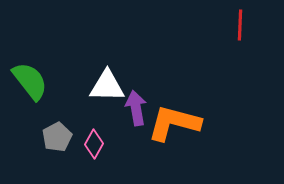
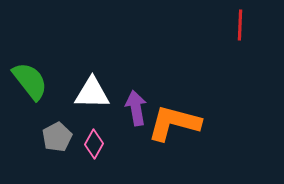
white triangle: moved 15 px left, 7 px down
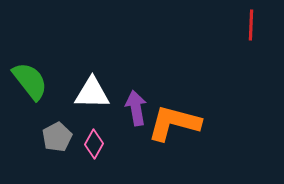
red line: moved 11 px right
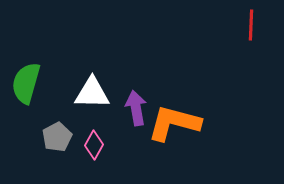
green semicircle: moved 4 px left, 2 px down; rotated 126 degrees counterclockwise
pink diamond: moved 1 px down
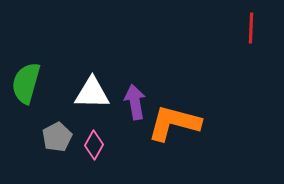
red line: moved 3 px down
purple arrow: moved 1 px left, 6 px up
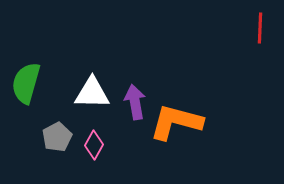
red line: moved 9 px right
orange L-shape: moved 2 px right, 1 px up
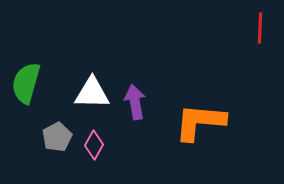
orange L-shape: moved 24 px right; rotated 10 degrees counterclockwise
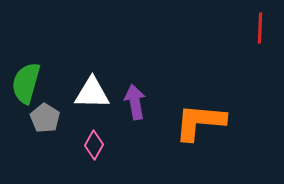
gray pentagon: moved 12 px left, 19 px up; rotated 12 degrees counterclockwise
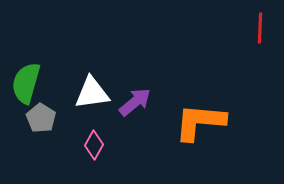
white triangle: rotated 9 degrees counterclockwise
purple arrow: rotated 60 degrees clockwise
gray pentagon: moved 4 px left
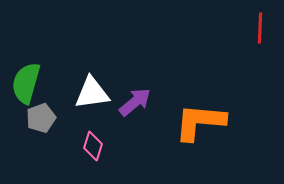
gray pentagon: rotated 20 degrees clockwise
pink diamond: moved 1 px left, 1 px down; rotated 12 degrees counterclockwise
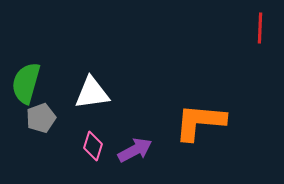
purple arrow: moved 48 px down; rotated 12 degrees clockwise
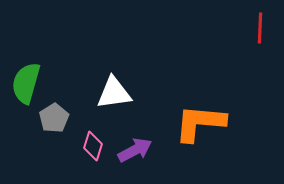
white triangle: moved 22 px right
gray pentagon: moved 13 px right; rotated 12 degrees counterclockwise
orange L-shape: moved 1 px down
